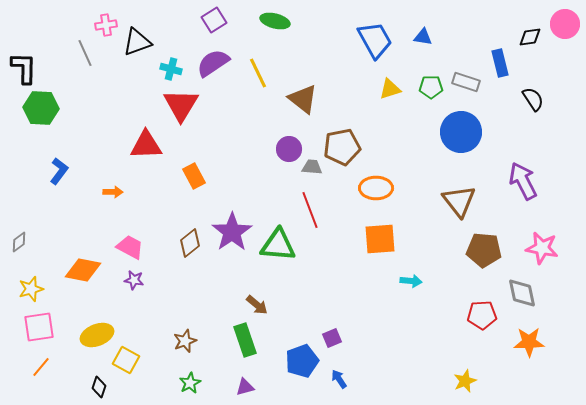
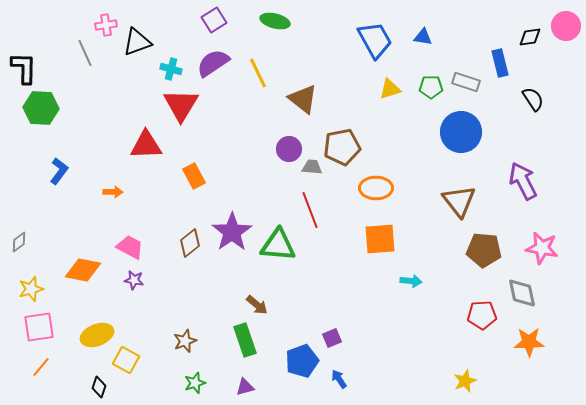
pink circle at (565, 24): moved 1 px right, 2 px down
green star at (190, 383): moved 5 px right; rotated 10 degrees clockwise
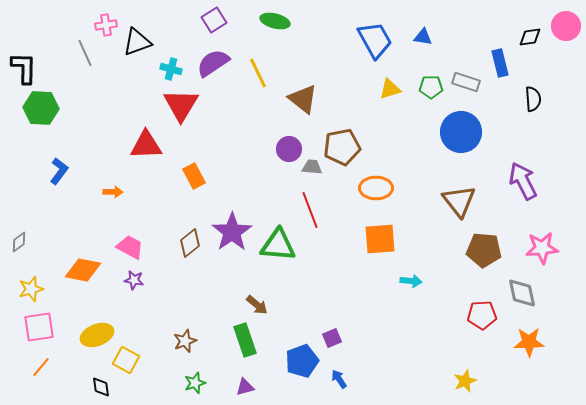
black semicircle at (533, 99): rotated 30 degrees clockwise
pink star at (542, 248): rotated 16 degrees counterclockwise
black diamond at (99, 387): moved 2 px right; rotated 25 degrees counterclockwise
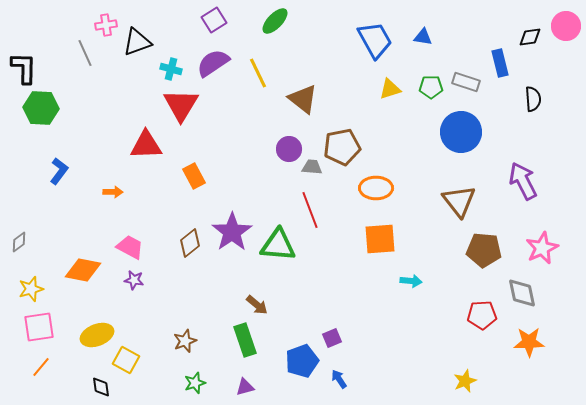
green ellipse at (275, 21): rotated 60 degrees counterclockwise
pink star at (542, 248): rotated 20 degrees counterclockwise
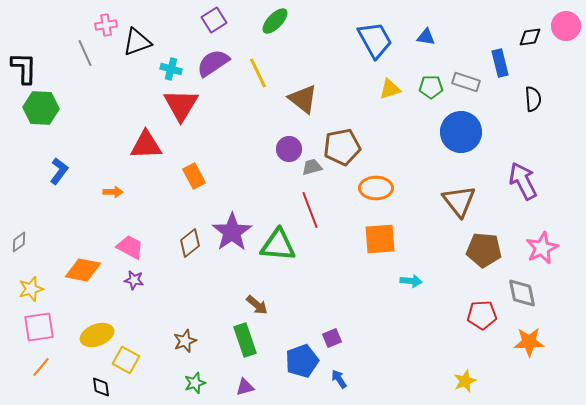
blue triangle at (423, 37): moved 3 px right
gray trapezoid at (312, 167): rotated 20 degrees counterclockwise
